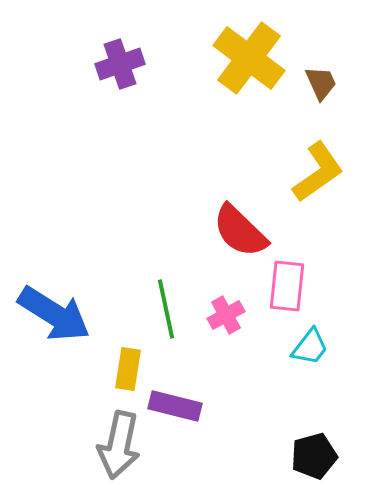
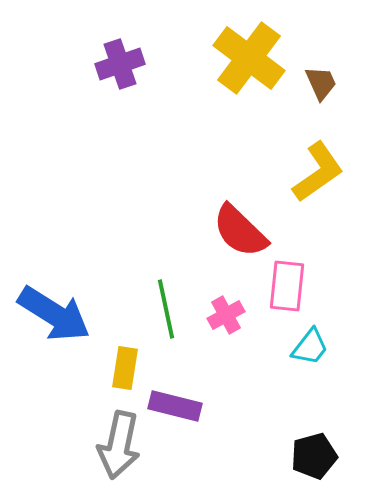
yellow rectangle: moved 3 px left, 1 px up
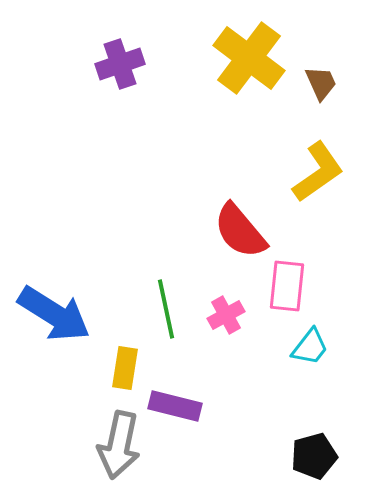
red semicircle: rotated 6 degrees clockwise
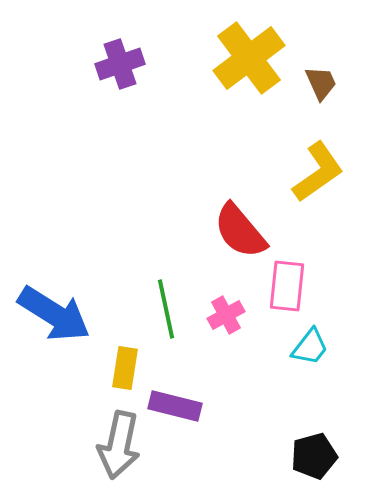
yellow cross: rotated 16 degrees clockwise
